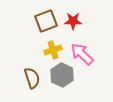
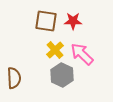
brown square: rotated 30 degrees clockwise
yellow cross: moved 2 px right; rotated 24 degrees counterclockwise
brown semicircle: moved 18 px left; rotated 15 degrees clockwise
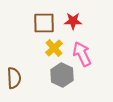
brown square: moved 2 px left, 2 px down; rotated 10 degrees counterclockwise
yellow cross: moved 1 px left, 2 px up
pink arrow: rotated 20 degrees clockwise
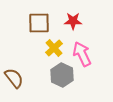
brown square: moved 5 px left
brown semicircle: rotated 35 degrees counterclockwise
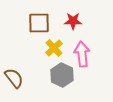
pink arrow: rotated 20 degrees clockwise
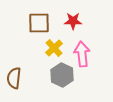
brown semicircle: rotated 135 degrees counterclockwise
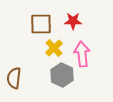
brown square: moved 2 px right, 1 px down
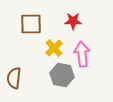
brown square: moved 10 px left
gray hexagon: rotated 15 degrees counterclockwise
